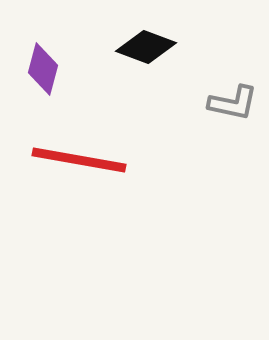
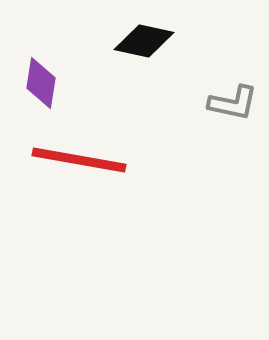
black diamond: moved 2 px left, 6 px up; rotated 8 degrees counterclockwise
purple diamond: moved 2 px left, 14 px down; rotated 6 degrees counterclockwise
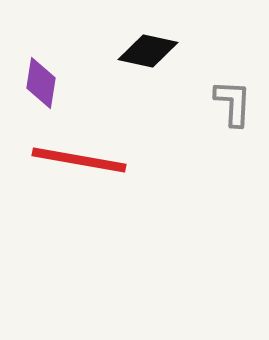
black diamond: moved 4 px right, 10 px down
gray L-shape: rotated 99 degrees counterclockwise
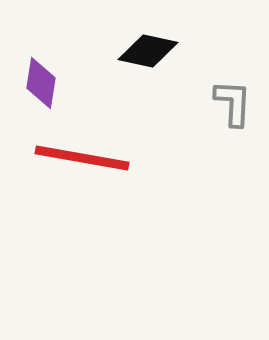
red line: moved 3 px right, 2 px up
